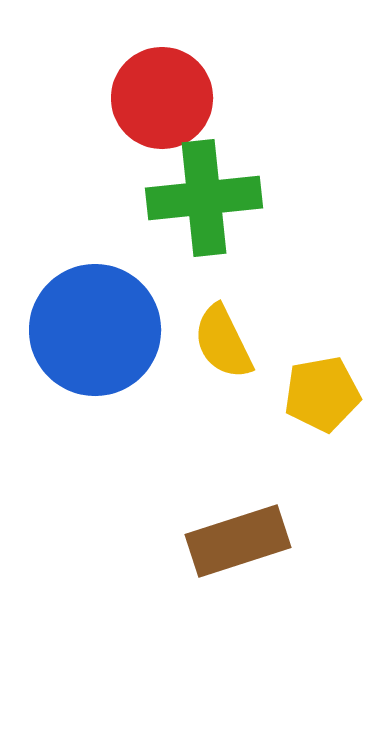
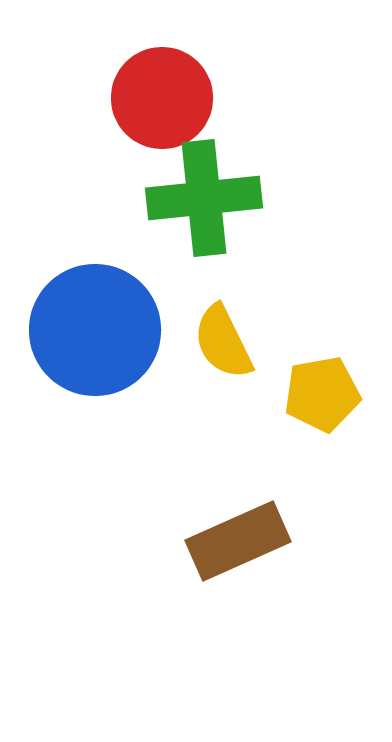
brown rectangle: rotated 6 degrees counterclockwise
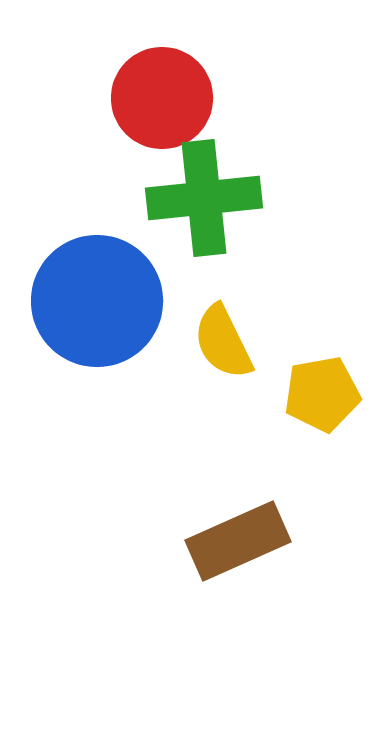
blue circle: moved 2 px right, 29 px up
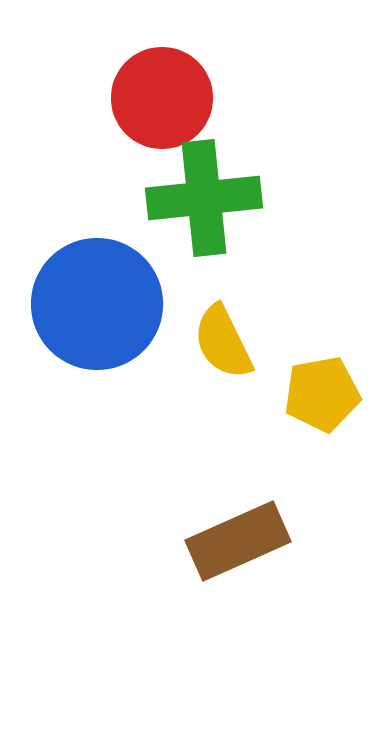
blue circle: moved 3 px down
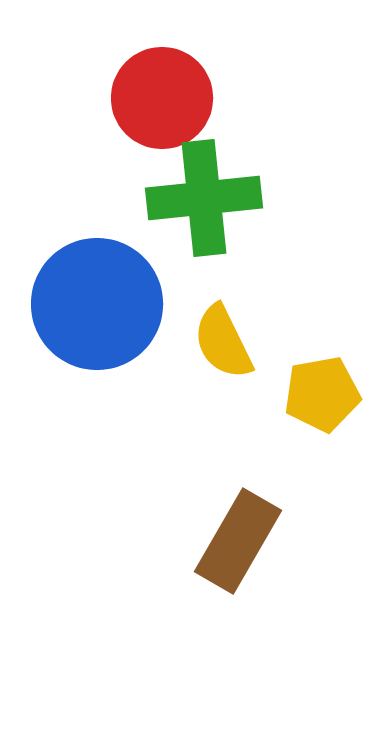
brown rectangle: rotated 36 degrees counterclockwise
